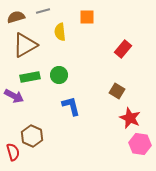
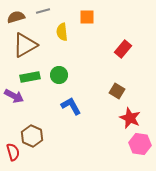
yellow semicircle: moved 2 px right
blue L-shape: rotated 15 degrees counterclockwise
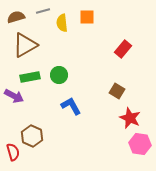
yellow semicircle: moved 9 px up
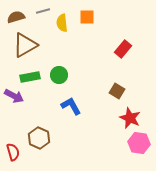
brown hexagon: moved 7 px right, 2 px down
pink hexagon: moved 1 px left, 1 px up
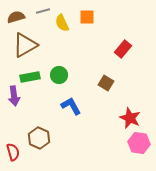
yellow semicircle: rotated 18 degrees counterclockwise
brown square: moved 11 px left, 8 px up
purple arrow: rotated 54 degrees clockwise
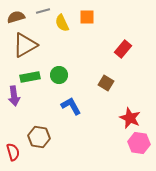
brown hexagon: moved 1 px up; rotated 15 degrees counterclockwise
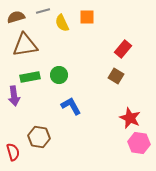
brown triangle: rotated 20 degrees clockwise
brown square: moved 10 px right, 7 px up
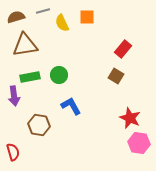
brown hexagon: moved 12 px up
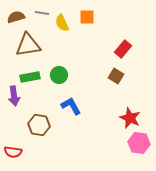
gray line: moved 1 px left, 2 px down; rotated 24 degrees clockwise
brown triangle: moved 3 px right
red semicircle: rotated 114 degrees clockwise
